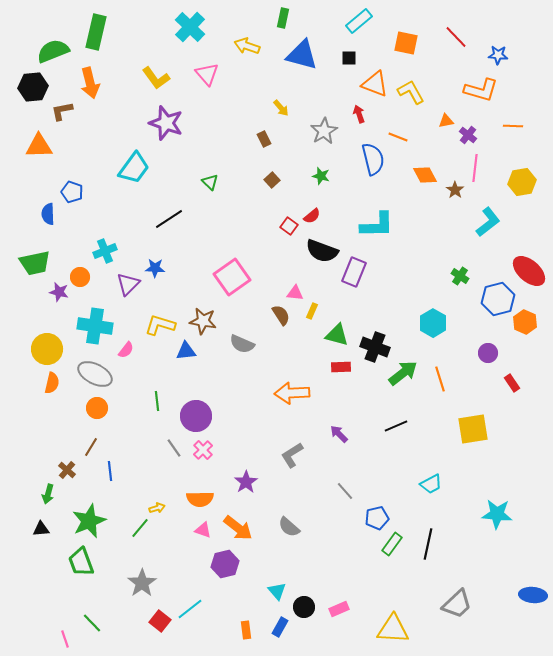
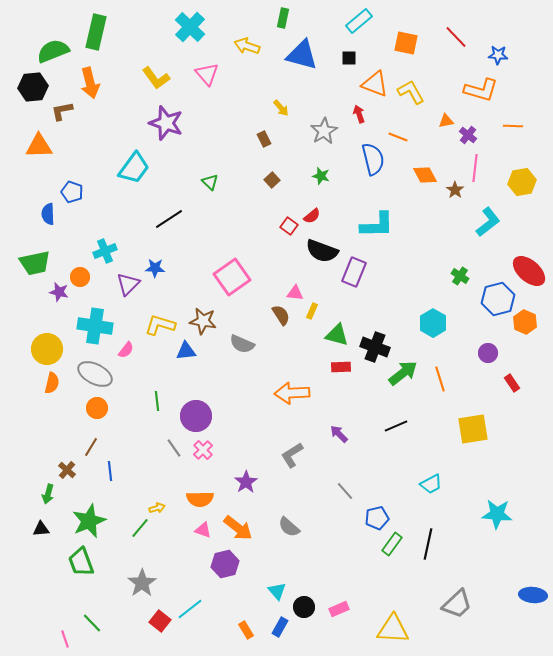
orange rectangle at (246, 630): rotated 24 degrees counterclockwise
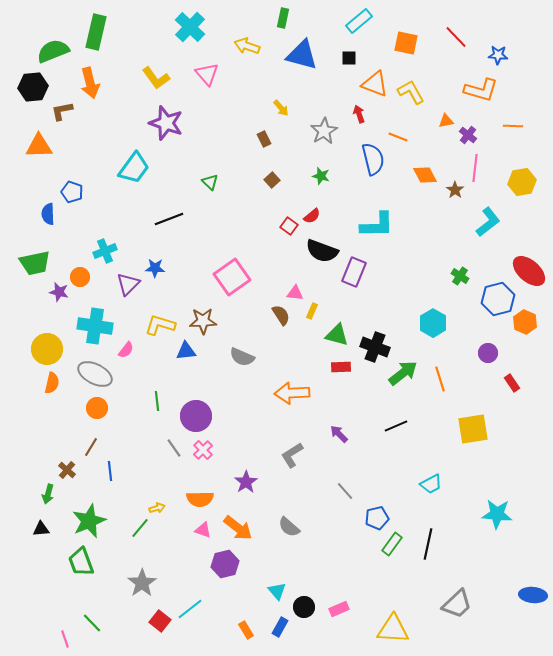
black line at (169, 219): rotated 12 degrees clockwise
brown star at (203, 321): rotated 12 degrees counterclockwise
gray semicircle at (242, 344): moved 13 px down
